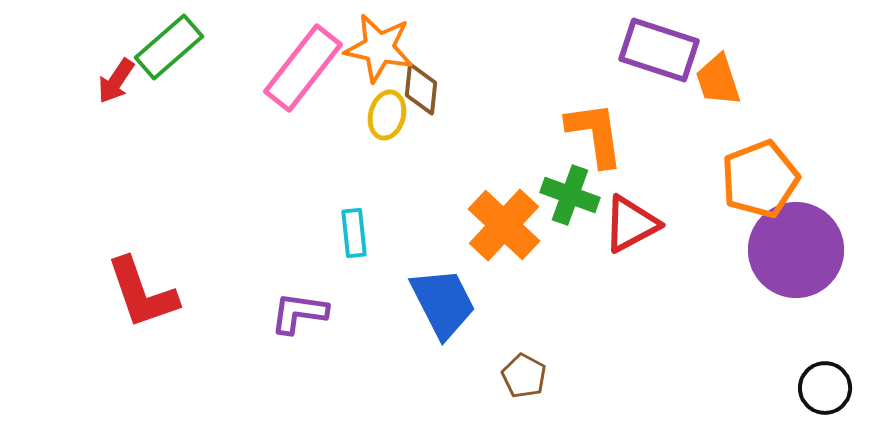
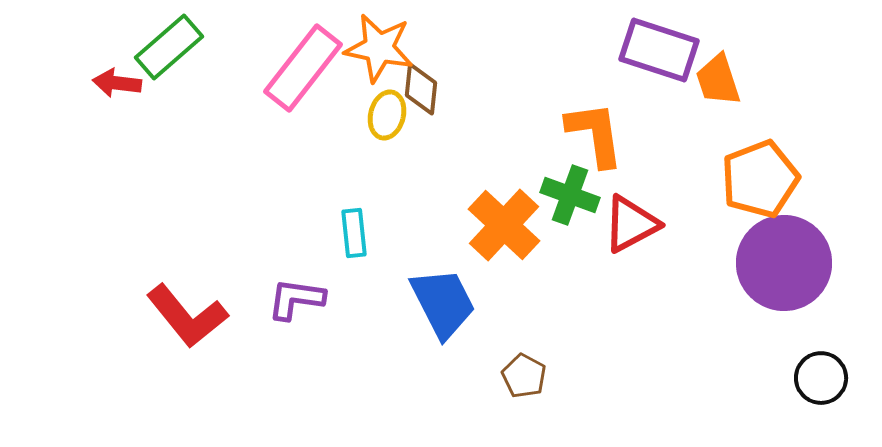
red arrow: moved 1 px right, 2 px down; rotated 63 degrees clockwise
purple circle: moved 12 px left, 13 px down
red L-shape: moved 45 px right, 23 px down; rotated 20 degrees counterclockwise
purple L-shape: moved 3 px left, 14 px up
black circle: moved 4 px left, 10 px up
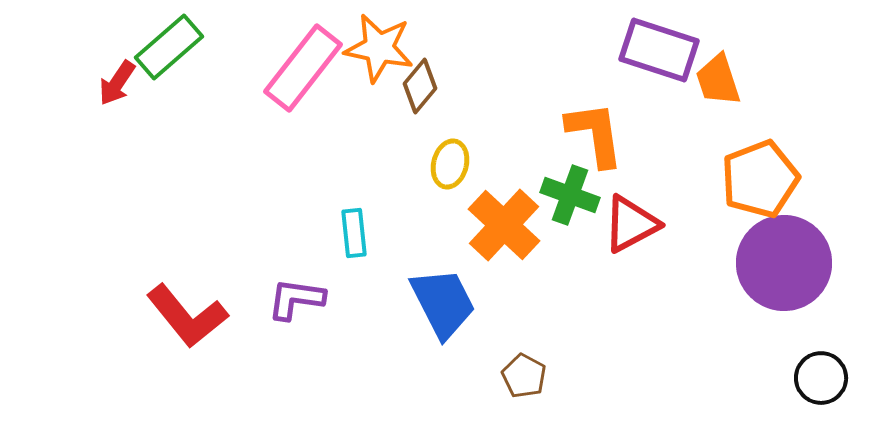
red arrow: rotated 63 degrees counterclockwise
brown diamond: moved 1 px left, 3 px up; rotated 34 degrees clockwise
yellow ellipse: moved 63 px right, 49 px down
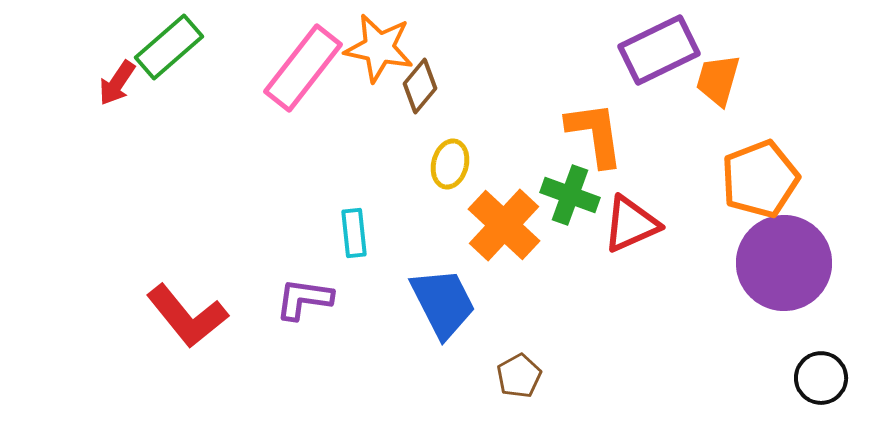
purple rectangle: rotated 44 degrees counterclockwise
orange trapezoid: rotated 34 degrees clockwise
red triangle: rotated 4 degrees clockwise
purple L-shape: moved 8 px right
brown pentagon: moved 5 px left; rotated 15 degrees clockwise
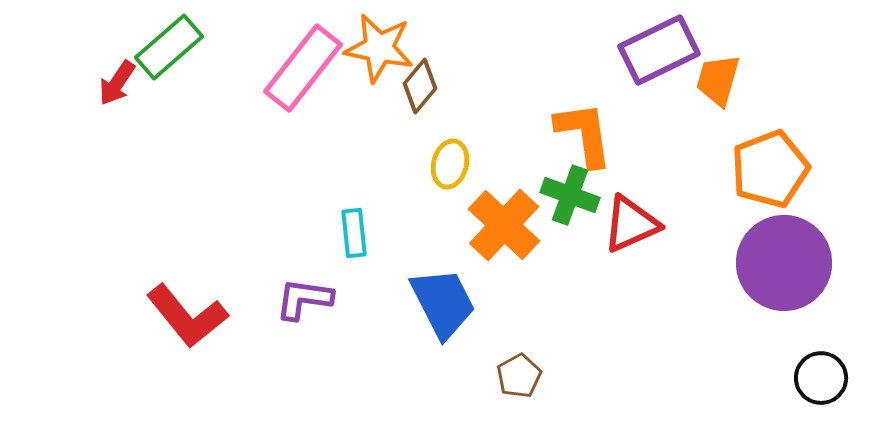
orange L-shape: moved 11 px left
orange pentagon: moved 10 px right, 10 px up
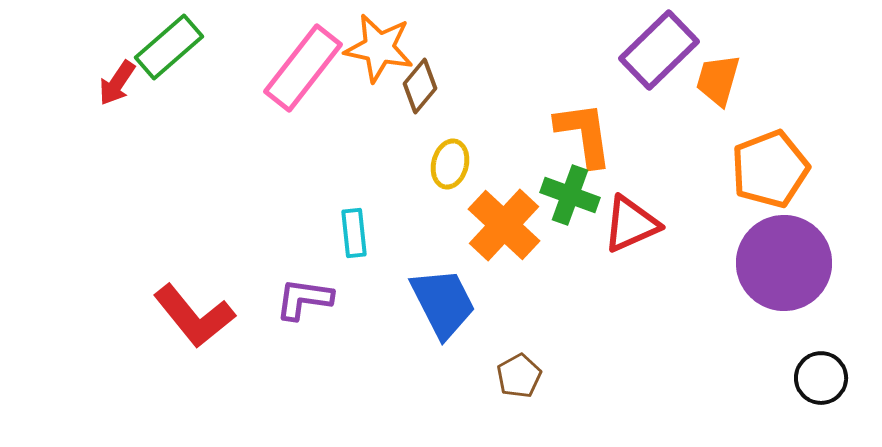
purple rectangle: rotated 18 degrees counterclockwise
red L-shape: moved 7 px right
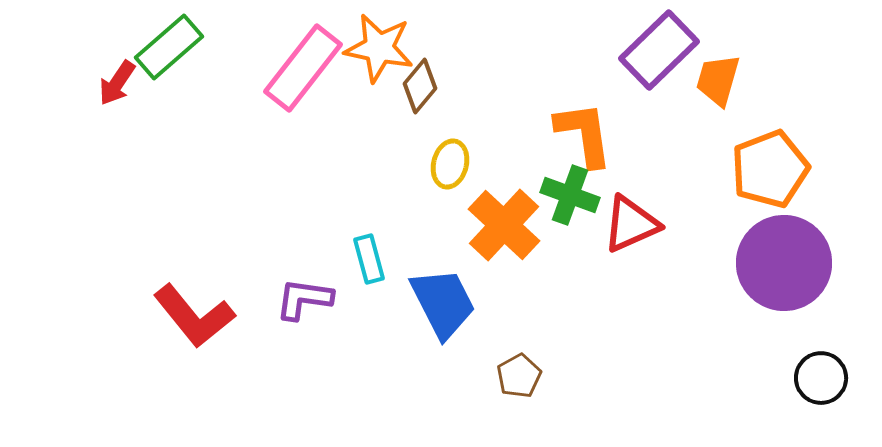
cyan rectangle: moved 15 px right, 26 px down; rotated 9 degrees counterclockwise
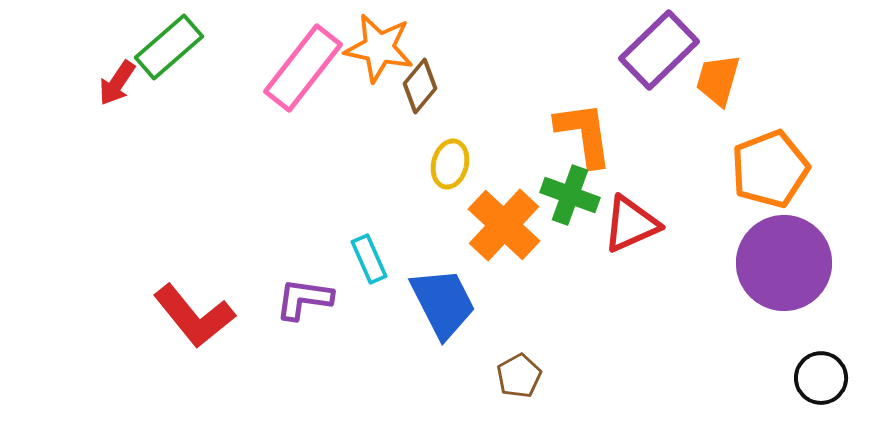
cyan rectangle: rotated 9 degrees counterclockwise
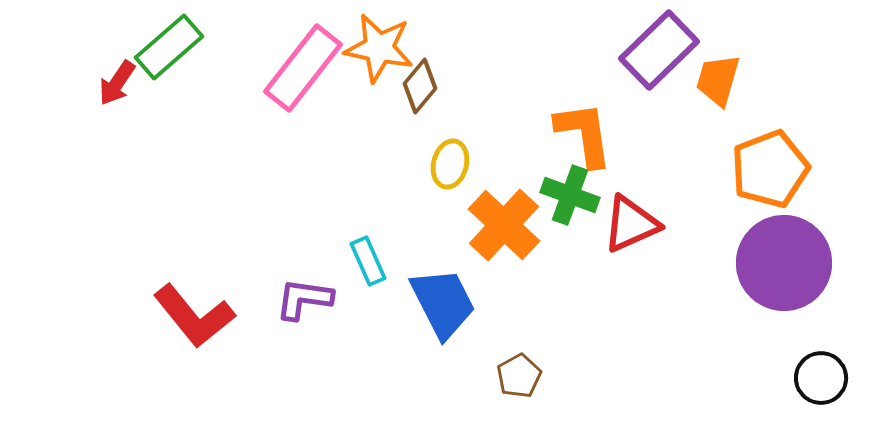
cyan rectangle: moved 1 px left, 2 px down
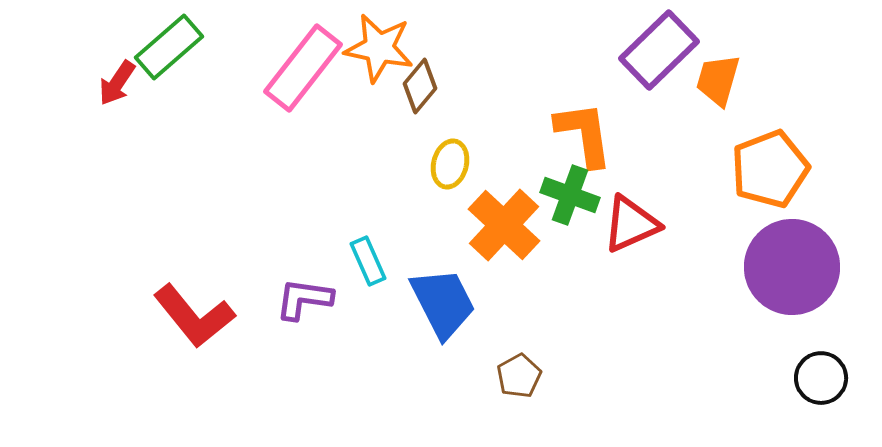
purple circle: moved 8 px right, 4 px down
